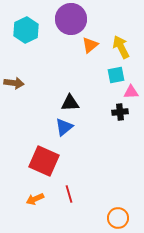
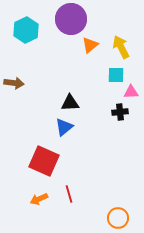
cyan square: rotated 12 degrees clockwise
orange arrow: moved 4 px right
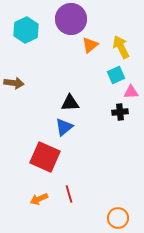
cyan square: rotated 24 degrees counterclockwise
red square: moved 1 px right, 4 px up
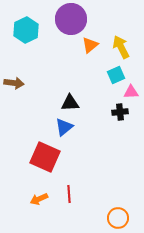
red line: rotated 12 degrees clockwise
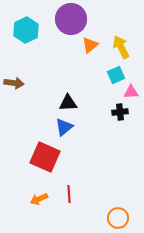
black triangle: moved 2 px left
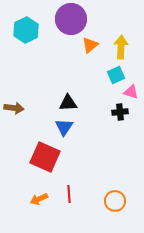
yellow arrow: rotated 30 degrees clockwise
brown arrow: moved 25 px down
pink triangle: rotated 21 degrees clockwise
blue triangle: rotated 18 degrees counterclockwise
orange circle: moved 3 px left, 17 px up
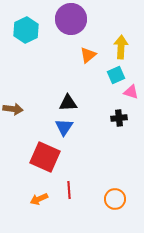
orange triangle: moved 2 px left, 10 px down
brown arrow: moved 1 px left, 1 px down
black cross: moved 1 px left, 6 px down
red line: moved 4 px up
orange circle: moved 2 px up
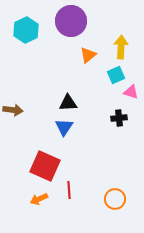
purple circle: moved 2 px down
brown arrow: moved 1 px down
red square: moved 9 px down
